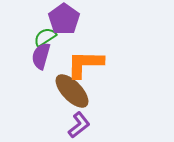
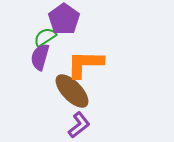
purple semicircle: moved 1 px left, 1 px down
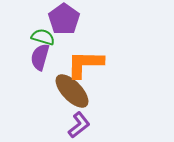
green semicircle: moved 2 px left; rotated 50 degrees clockwise
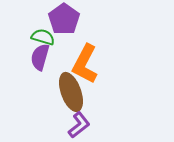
orange L-shape: rotated 63 degrees counterclockwise
brown ellipse: moved 1 px left, 1 px down; rotated 24 degrees clockwise
